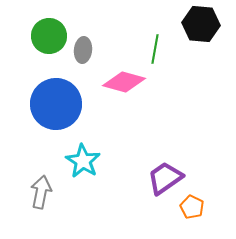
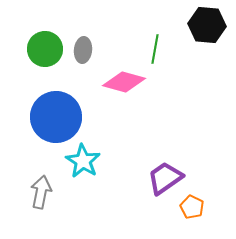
black hexagon: moved 6 px right, 1 px down
green circle: moved 4 px left, 13 px down
blue circle: moved 13 px down
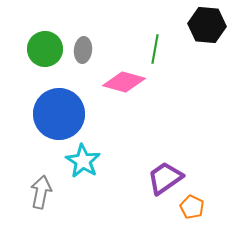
blue circle: moved 3 px right, 3 px up
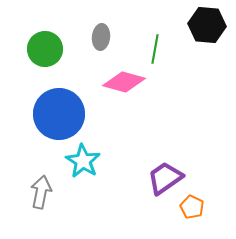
gray ellipse: moved 18 px right, 13 px up
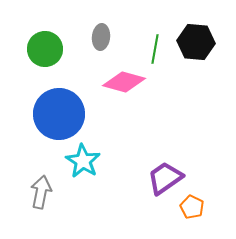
black hexagon: moved 11 px left, 17 px down
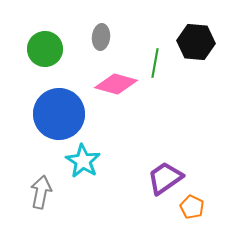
green line: moved 14 px down
pink diamond: moved 8 px left, 2 px down
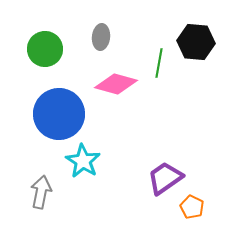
green line: moved 4 px right
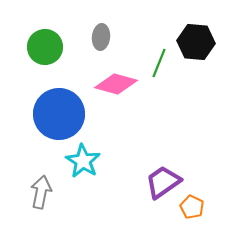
green circle: moved 2 px up
green line: rotated 12 degrees clockwise
purple trapezoid: moved 2 px left, 4 px down
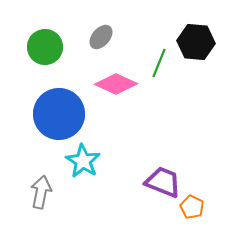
gray ellipse: rotated 35 degrees clockwise
pink diamond: rotated 9 degrees clockwise
purple trapezoid: rotated 57 degrees clockwise
